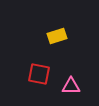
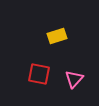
pink triangle: moved 3 px right, 7 px up; rotated 48 degrees counterclockwise
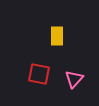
yellow rectangle: rotated 72 degrees counterclockwise
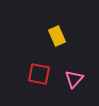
yellow rectangle: rotated 24 degrees counterclockwise
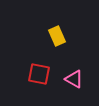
pink triangle: rotated 42 degrees counterclockwise
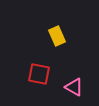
pink triangle: moved 8 px down
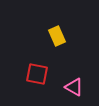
red square: moved 2 px left
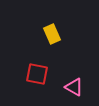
yellow rectangle: moved 5 px left, 2 px up
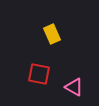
red square: moved 2 px right
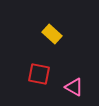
yellow rectangle: rotated 24 degrees counterclockwise
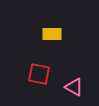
yellow rectangle: rotated 42 degrees counterclockwise
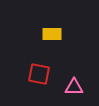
pink triangle: rotated 30 degrees counterclockwise
